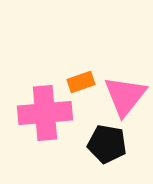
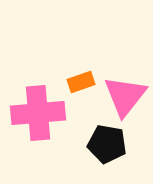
pink cross: moved 7 px left
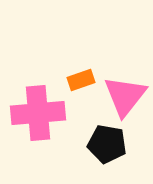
orange rectangle: moved 2 px up
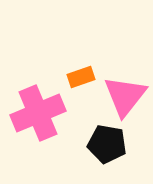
orange rectangle: moved 3 px up
pink cross: rotated 18 degrees counterclockwise
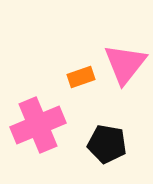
pink triangle: moved 32 px up
pink cross: moved 12 px down
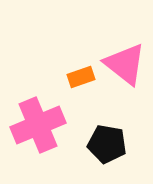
pink triangle: rotated 30 degrees counterclockwise
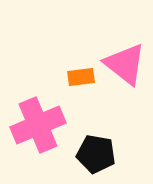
orange rectangle: rotated 12 degrees clockwise
black pentagon: moved 11 px left, 10 px down
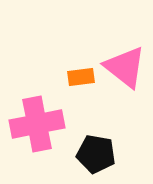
pink triangle: moved 3 px down
pink cross: moved 1 px left, 1 px up; rotated 12 degrees clockwise
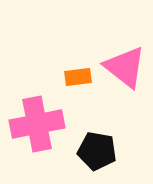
orange rectangle: moved 3 px left
black pentagon: moved 1 px right, 3 px up
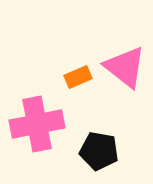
orange rectangle: rotated 16 degrees counterclockwise
black pentagon: moved 2 px right
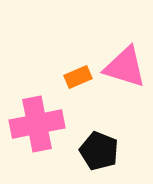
pink triangle: rotated 21 degrees counterclockwise
black pentagon: rotated 12 degrees clockwise
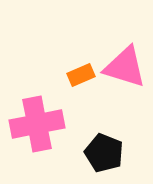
orange rectangle: moved 3 px right, 2 px up
black pentagon: moved 5 px right, 2 px down
